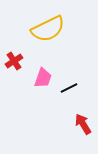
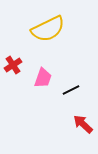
red cross: moved 1 px left, 4 px down
black line: moved 2 px right, 2 px down
red arrow: rotated 15 degrees counterclockwise
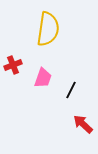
yellow semicircle: rotated 56 degrees counterclockwise
red cross: rotated 12 degrees clockwise
black line: rotated 36 degrees counterclockwise
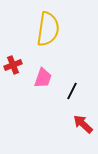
black line: moved 1 px right, 1 px down
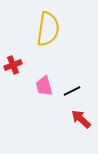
pink trapezoid: moved 1 px right, 8 px down; rotated 145 degrees clockwise
black line: rotated 36 degrees clockwise
red arrow: moved 2 px left, 5 px up
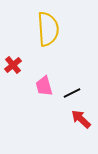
yellow semicircle: rotated 12 degrees counterclockwise
red cross: rotated 18 degrees counterclockwise
black line: moved 2 px down
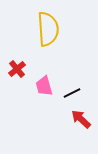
red cross: moved 4 px right, 4 px down
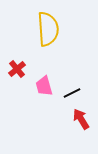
red arrow: rotated 15 degrees clockwise
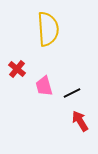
red cross: rotated 12 degrees counterclockwise
red arrow: moved 1 px left, 2 px down
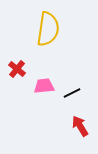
yellow semicircle: rotated 12 degrees clockwise
pink trapezoid: rotated 100 degrees clockwise
red arrow: moved 5 px down
